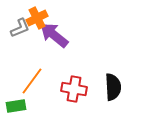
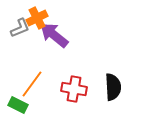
orange line: moved 3 px down
green rectangle: moved 2 px right, 1 px up; rotated 36 degrees clockwise
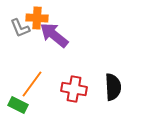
orange cross: rotated 30 degrees clockwise
gray L-shape: rotated 90 degrees clockwise
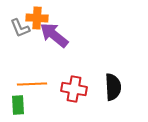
orange line: rotated 52 degrees clockwise
green rectangle: rotated 60 degrees clockwise
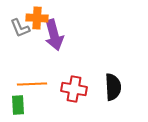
purple arrow: rotated 144 degrees counterclockwise
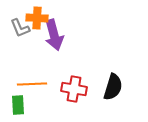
black semicircle: rotated 20 degrees clockwise
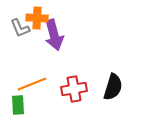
orange line: rotated 20 degrees counterclockwise
red cross: rotated 20 degrees counterclockwise
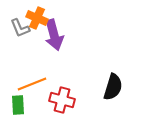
orange cross: rotated 20 degrees clockwise
red cross: moved 12 px left, 11 px down; rotated 25 degrees clockwise
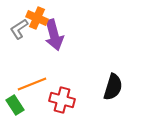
gray L-shape: moved 1 px left, 1 px down; rotated 80 degrees clockwise
green rectangle: moved 3 px left; rotated 30 degrees counterclockwise
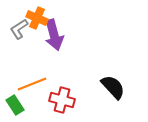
black semicircle: rotated 60 degrees counterclockwise
